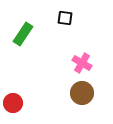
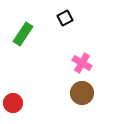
black square: rotated 35 degrees counterclockwise
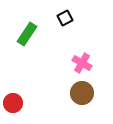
green rectangle: moved 4 px right
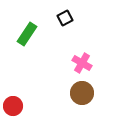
red circle: moved 3 px down
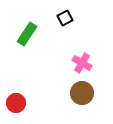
red circle: moved 3 px right, 3 px up
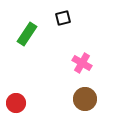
black square: moved 2 px left; rotated 14 degrees clockwise
brown circle: moved 3 px right, 6 px down
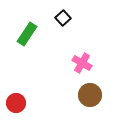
black square: rotated 28 degrees counterclockwise
brown circle: moved 5 px right, 4 px up
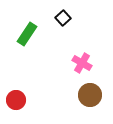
red circle: moved 3 px up
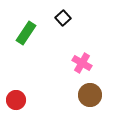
green rectangle: moved 1 px left, 1 px up
